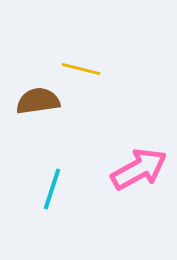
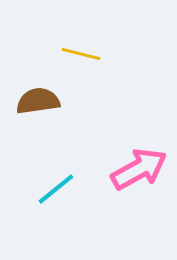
yellow line: moved 15 px up
cyan line: moved 4 px right; rotated 33 degrees clockwise
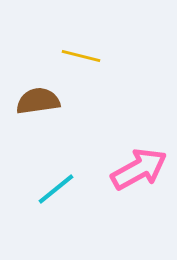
yellow line: moved 2 px down
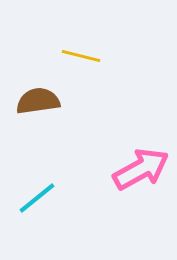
pink arrow: moved 2 px right
cyan line: moved 19 px left, 9 px down
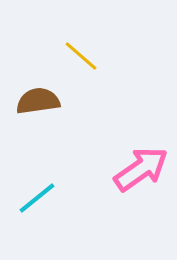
yellow line: rotated 27 degrees clockwise
pink arrow: rotated 6 degrees counterclockwise
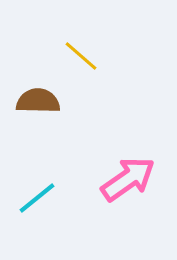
brown semicircle: rotated 9 degrees clockwise
pink arrow: moved 13 px left, 10 px down
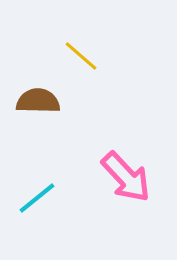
pink arrow: moved 2 px left, 2 px up; rotated 82 degrees clockwise
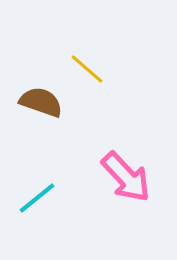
yellow line: moved 6 px right, 13 px down
brown semicircle: moved 3 px right, 1 px down; rotated 18 degrees clockwise
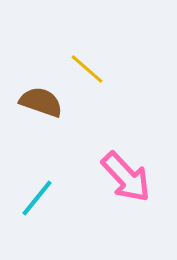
cyan line: rotated 12 degrees counterclockwise
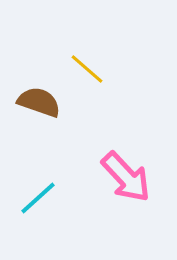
brown semicircle: moved 2 px left
cyan line: moved 1 px right; rotated 9 degrees clockwise
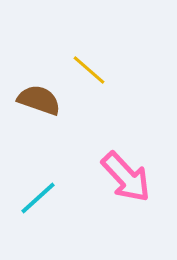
yellow line: moved 2 px right, 1 px down
brown semicircle: moved 2 px up
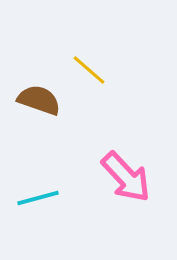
cyan line: rotated 27 degrees clockwise
